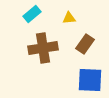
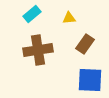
brown cross: moved 5 px left, 2 px down
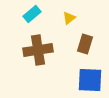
yellow triangle: rotated 32 degrees counterclockwise
brown rectangle: rotated 18 degrees counterclockwise
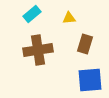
yellow triangle: rotated 32 degrees clockwise
blue square: rotated 8 degrees counterclockwise
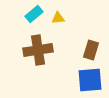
cyan rectangle: moved 2 px right
yellow triangle: moved 11 px left
brown rectangle: moved 6 px right, 6 px down
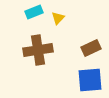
cyan rectangle: moved 2 px up; rotated 18 degrees clockwise
yellow triangle: rotated 40 degrees counterclockwise
brown rectangle: moved 2 px up; rotated 48 degrees clockwise
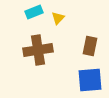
brown rectangle: moved 1 px left, 2 px up; rotated 54 degrees counterclockwise
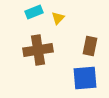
blue square: moved 5 px left, 2 px up
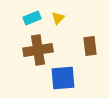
cyan rectangle: moved 2 px left, 6 px down
brown rectangle: rotated 18 degrees counterclockwise
blue square: moved 22 px left
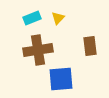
blue square: moved 2 px left, 1 px down
